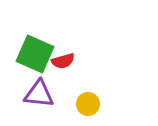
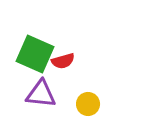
purple triangle: moved 2 px right
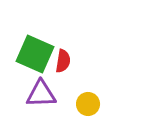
red semicircle: rotated 65 degrees counterclockwise
purple triangle: rotated 8 degrees counterclockwise
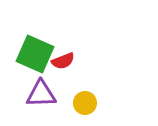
red semicircle: rotated 60 degrees clockwise
yellow circle: moved 3 px left, 1 px up
